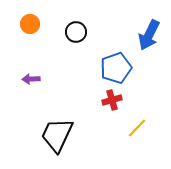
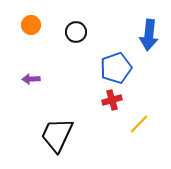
orange circle: moved 1 px right, 1 px down
blue arrow: rotated 20 degrees counterclockwise
yellow line: moved 2 px right, 4 px up
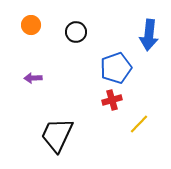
purple arrow: moved 2 px right, 1 px up
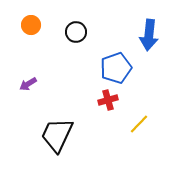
purple arrow: moved 5 px left, 6 px down; rotated 30 degrees counterclockwise
red cross: moved 4 px left
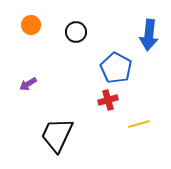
blue pentagon: rotated 24 degrees counterclockwise
yellow line: rotated 30 degrees clockwise
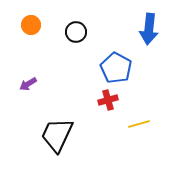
blue arrow: moved 6 px up
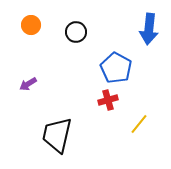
yellow line: rotated 35 degrees counterclockwise
black trapezoid: rotated 12 degrees counterclockwise
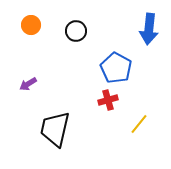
black circle: moved 1 px up
black trapezoid: moved 2 px left, 6 px up
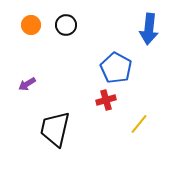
black circle: moved 10 px left, 6 px up
purple arrow: moved 1 px left
red cross: moved 2 px left
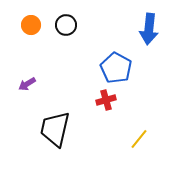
yellow line: moved 15 px down
